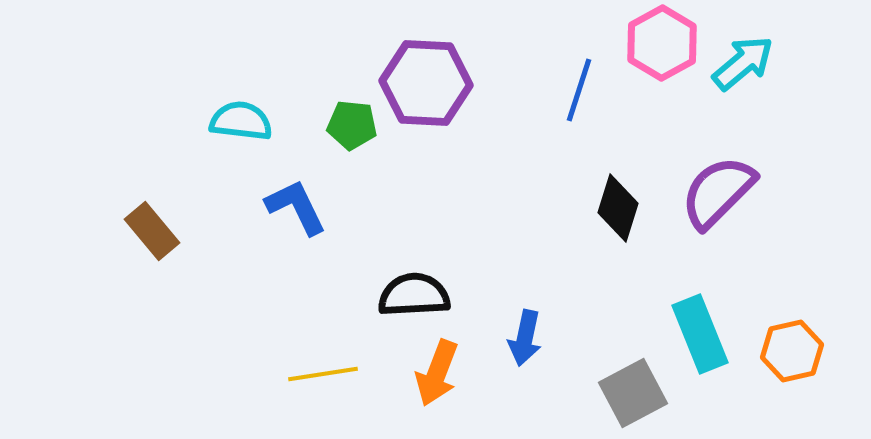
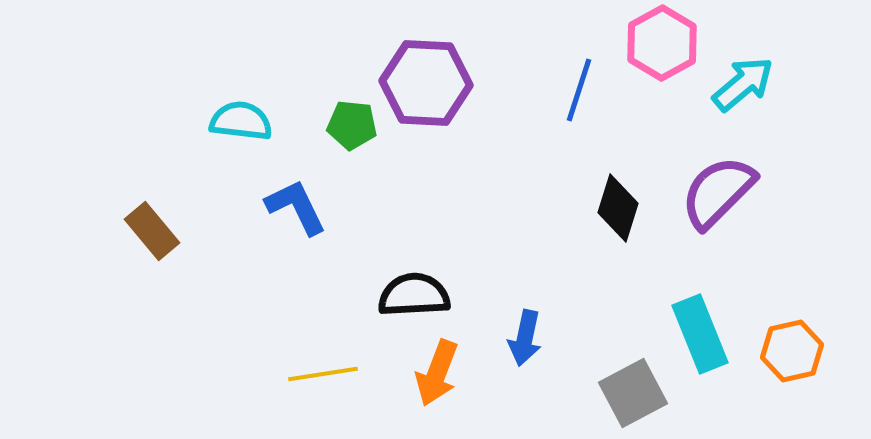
cyan arrow: moved 21 px down
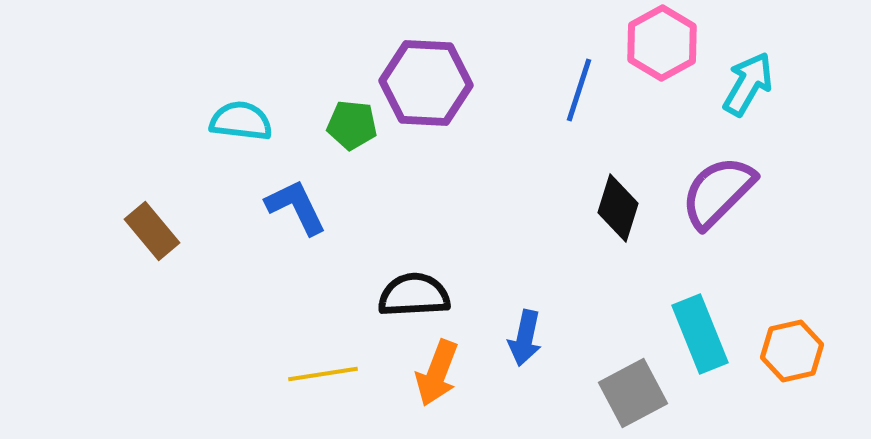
cyan arrow: moved 5 px right; rotated 20 degrees counterclockwise
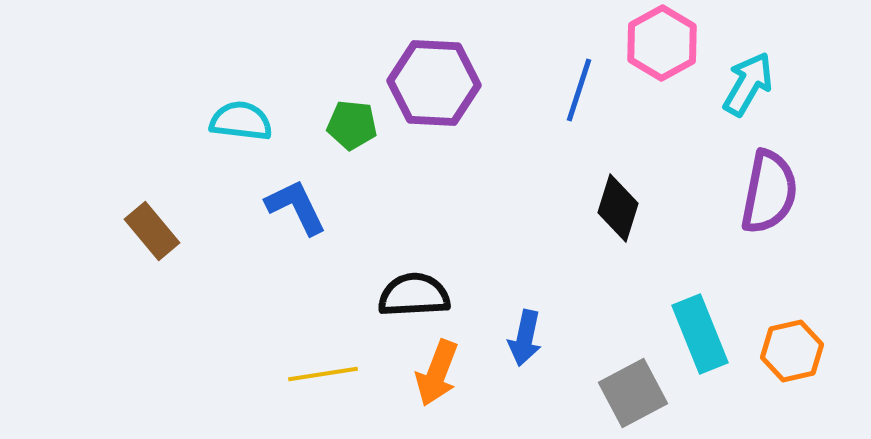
purple hexagon: moved 8 px right
purple semicircle: moved 51 px right; rotated 146 degrees clockwise
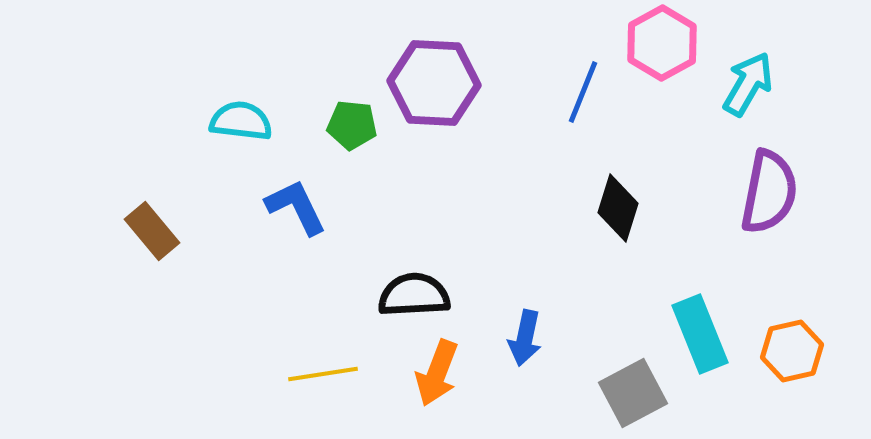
blue line: moved 4 px right, 2 px down; rotated 4 degrees clockwise
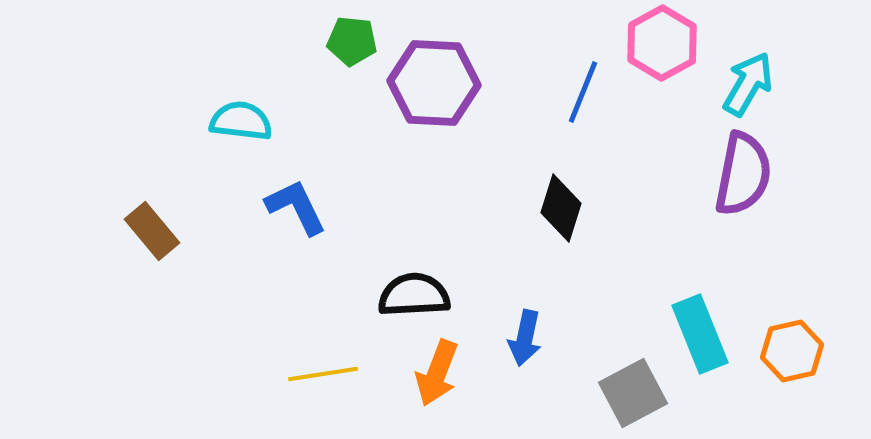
green pentagon: moved 84 px up
purple semicircle: moved 26 px left, 18 px up
black diamond: moved 57 px left
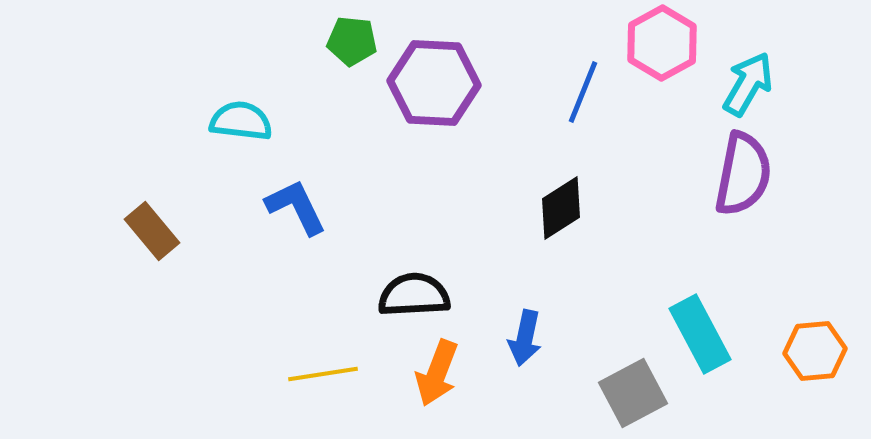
black diamond: rotated 40 degrees clockwise
cyan rectangle: rotated 6 degrees counterclockwise
orange hexagon: moved 23 px right; rotated 8 degrees clockwise
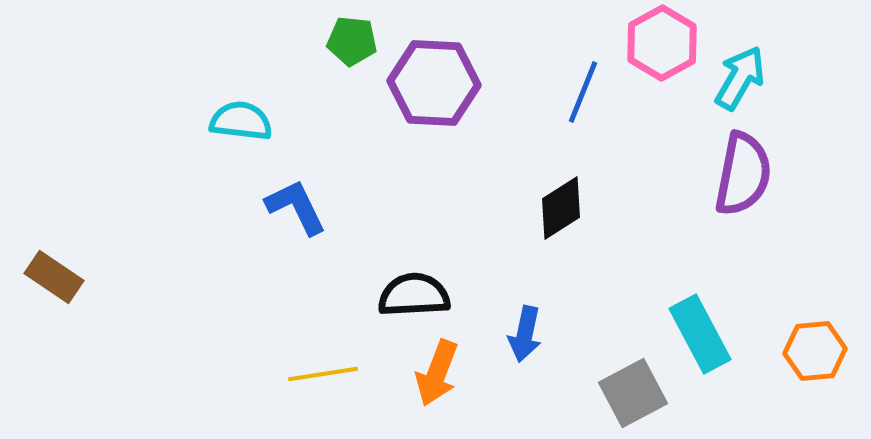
cyan arrow: moved 8 px left, 6 px up
brown rectangle: moved 98 px left, 46 px down; rotated 16 degrees counterclockwise
blue arrow: moved 4 px up
